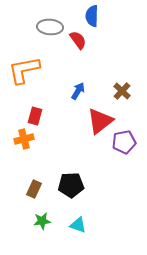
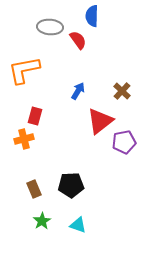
brown rectangle: rotated 48 degrees counterclockwise
green star: rotated 24 degrees counterclockwise
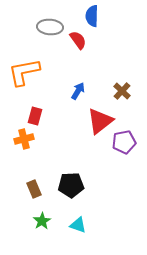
orange L-shape: moved 2 px down
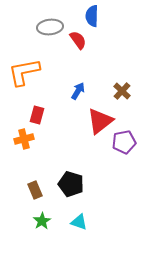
gray ellipse: rotated 10 degrees counterclockwise
red rectangle: moved 2 px right, 1 px up
black pentagon: moved 1 px up; rotated 20 degrees clockwise
brown rectangle: moved 1 px right, 1 px down
cyan triangle: moved 1 px right, 3 px up
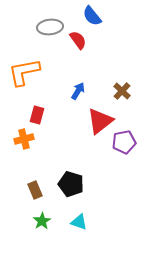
blue semicircle: rotated 40 degrees counterclockwise
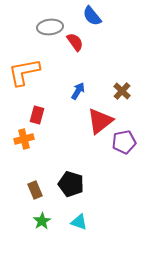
red semicircle: moved 3 px left, 2 px down
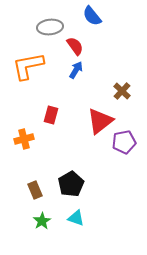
red semicircle: moved 4 px down
orange L-shape: moved 4 px right, 6 px up
blue arrow: moved 2 px left, 21 px up
red rectangle: moved 14 px right
black pentagon: rotated 25 degrees clockwise
cyan triangle: moved 3 px left, 4 px up
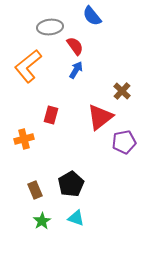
orange L-shape: rotated 28 degrees counterclockwise
red triangle: moved 4 px up
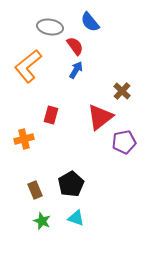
blue semicircle: moved 2 px left, 6 px down
gray ellipse: rotated 15 degrees clockwise
green star: rotated 18 degrees counterclockwise
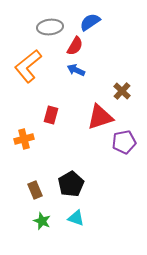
blue semicircle: rotated 95 degrees clockwise
gray ellipse: rotated 15 degrees counterclockwise
red semicircle: rotated 66 degrees clockwise
blue arrow: rotated 96 degrees counterclockwise
red triangle: rotated 20 degrees clockwise
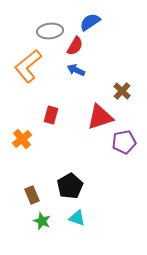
gray ellipse: moved 4 px down
orange cross: moved 2 px left; rotated 24 degrees counterclockwise
black pentagon: moved 1 px left, 2 px down
brown rectangle: moved 3 px left, 5 px down
cyan triangle: moved 1 px right
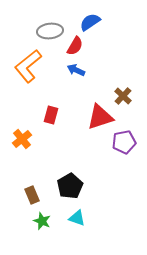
brown cross: moved 1 px right, 5 px down
